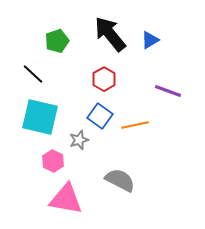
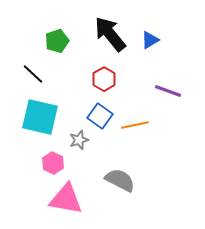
pink hexagon: moved 2 px down
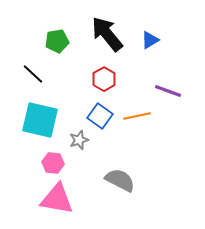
black arrow: moved 3 px left
green pentagon: rotated 10 degrees clockwise
cyan square: moved 3 px down
orange line: moved 2 px right, 9 px up
pink hexagon: rotated 20 degrees counterclockwise
pink triangle: moved 9 px left
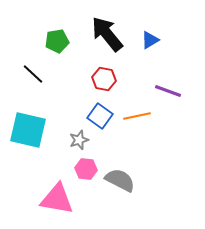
red hexagon: rotated 20 degrees counterclockwise
cyan square: moved 12 px left, 10 px down
pink hexagon: moved 33 px right, 6 px down
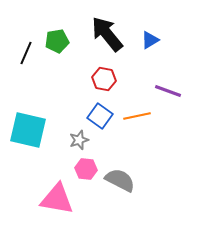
black line: moved 7 px left, 21 px up; rotated 70 degrees clockwise
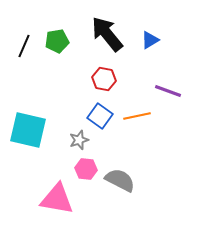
black line: moved 2 px left, 7 px up
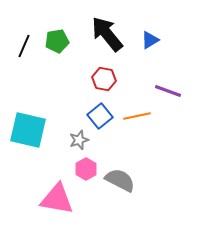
blue square: rotated 15 degrees clockwise
pink hexagon: rotated 25 degrees clockwise
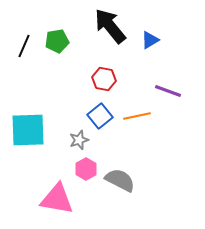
black arrow: moved 3 px right, 8 px up
cyan square: rotated 15 degrees counterclockwise
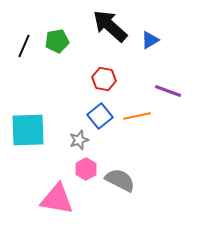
black arrow: rotated 9 degrees counterclockwise
